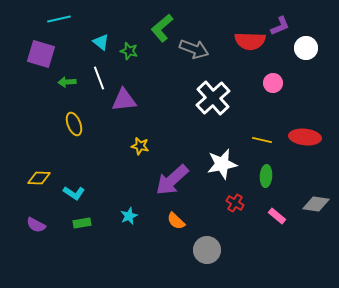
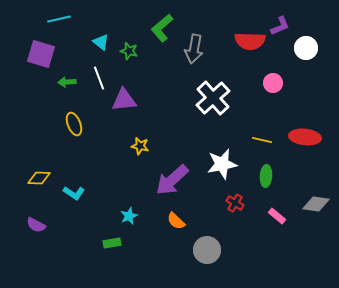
gray arrow: rotated 80 degrees clockwise
green rectangle: moved 30 px right, 20 px down
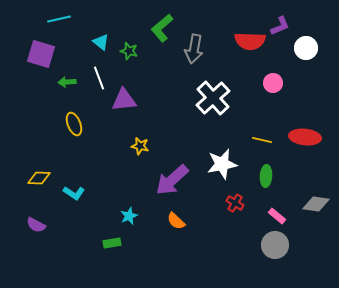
gray circle: moved 68 px right, 5 px up
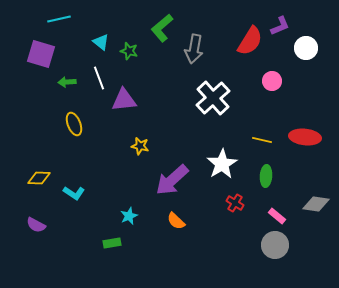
red semicircle: rotated 60 degrees counterclockwise
pink circle: moved 1 px left, 2 px up
white star: rotated 20 degrees counterclockwise
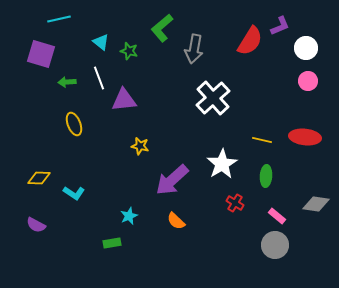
pink circle: moved 36 px right
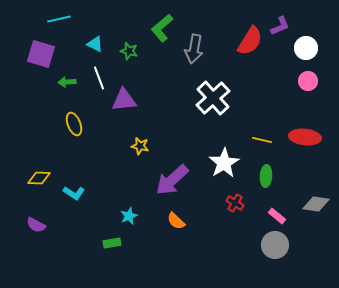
cyan triangle: moved 6 px left, 2 px down; rotated 12 degrees counterclockwise
white star: moved 2 px right, 1 px up
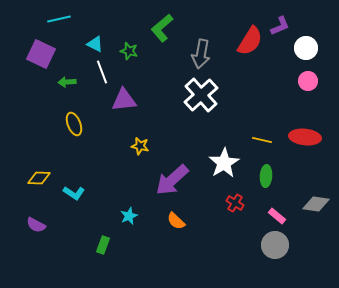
gray arrow: moved 7 px right, 5 px down
purple square: rotated 8 degrees clockwise
white line: moved 3 px right, 6 px up
white cross: moved 12 px left, 3 px up
green rectangle: moved 9 px left, 2 px down; rotated 60 degrees counterclockwise
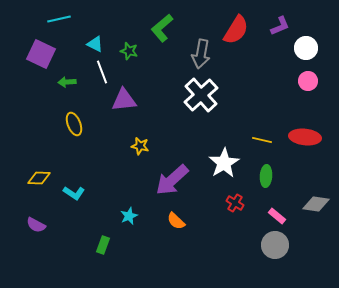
red semicircle: moved 14 px left, 11 px up
